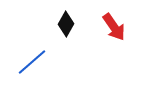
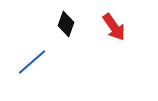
black diamond: rotated 10 degrees counterclockwise
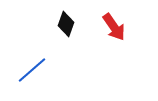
blue line: moved 8 px down
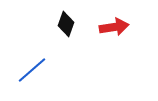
red arrow: rotated 64 degrees counterclockwise
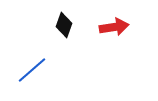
black diamond: moved 2 px left, 1 px down
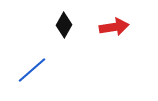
black diamond: rotated 10 degrees clockwise
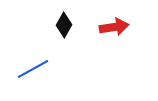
blue line: moved 1 px right, 1 px up; rotated 12 degrees clockwise
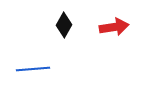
blue line: rotated 24 degrees clockwise
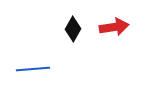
black diamond: moved 9 px right, 4 px down
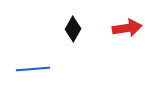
red arrow: moved 13 px right, 1 px down
